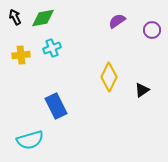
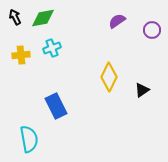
cyan semicircle: moved 1 px left, 1 px up; rotated 84 degrees counterclockwise
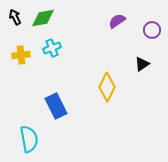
yellow diamond: moved 2 px left, 10 px down
black triangle: moved 26 px up
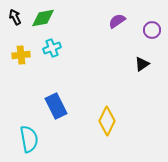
yellow diamond: moved 34 px down
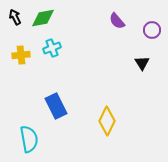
purple semicircle: rotated 96 degrees counterclockwise
black triangle: moved 1 px up; rotated 28 degrees counterclockwise
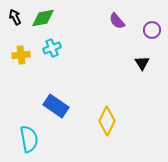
blue rectangle: rotated 30 degrees counterclockwise
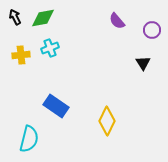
cyan cross: moved 2 px left
black triangle: moved 1 px right
cyan semicircle: rotated 24 degrees clockwise
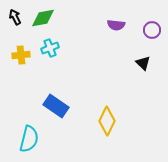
purple semicircle: moved 1 px left, 4 px down; rotated 42 degrees counterclockwise
black triangle: rotated 14 degrees counterclockwise
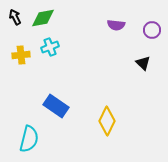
cyan cross: moved 1 px up
